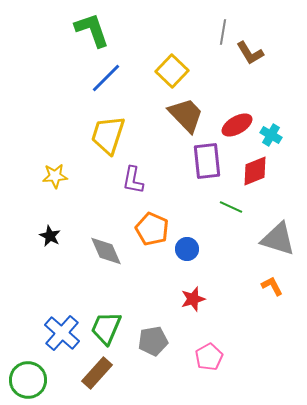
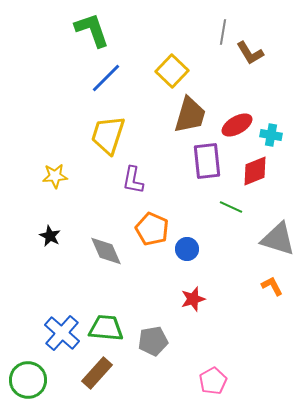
brown trapezoid: moved 4 px right; rotated 60 degrees clockwise
cyan cross: rotated 20 degrees counterclockwise
green trapezoid: rotated 72 degrees clockwise
pink pentagon: moved 4 px right, 24 px down
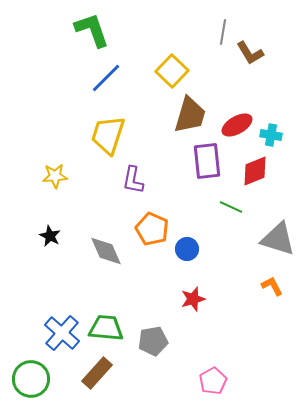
green circle: moved 3 px right, 1 px up
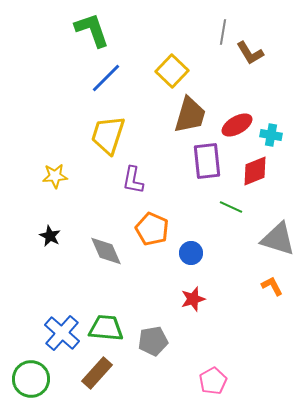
blue circle: moved 4 px right, 4 px down
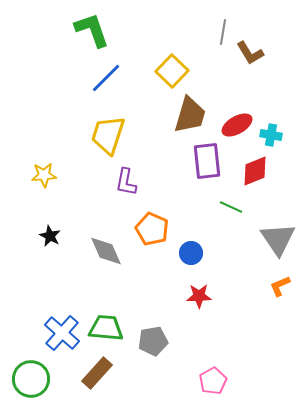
yellow star: moved 11 px left, 1 px up
purple L-shape: moved 7 px left, 2 px down
gray triangle: rotated 39 degrees clockwise
orange L-shape: moved 8 px right; rotated 85 degrees counterclockwise
red star: moved 6 px right, 3 px up; rotated 15 degrees clockwise
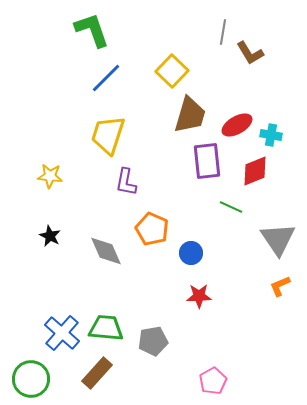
yellow star: moved 6 px right, 1 px down; rotated 10 degrees clockwise
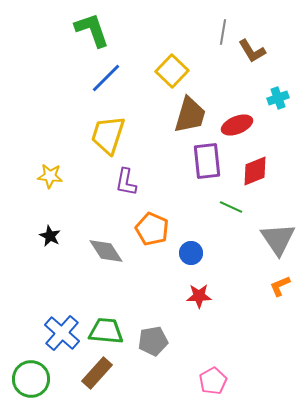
brown L-shape: moved 2 px right, 2 px up
red ellipse: rotated 8 degrees clockwise
cyan cross: moved 7 px right, 37 px up; rotated 30 degrees counterclockwise
gray diamond: rotated 9 degrees counterclockwise
green trapezoid: moved 3 px down
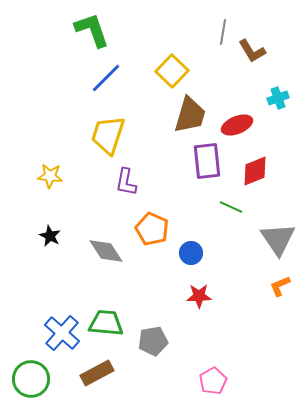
green trapezoid: moved 8 px up
brown rectangle: rotated 20 degrees clockwise
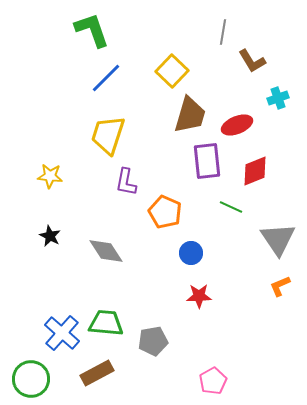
brown L-shape: moved 10 px down
orange pentagon: moved 13 px right, 17 px up
